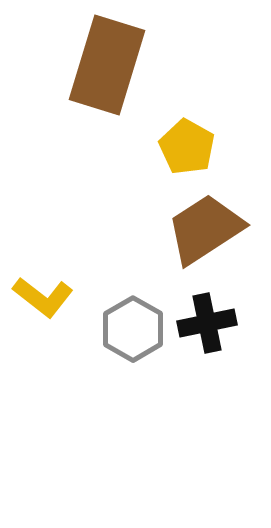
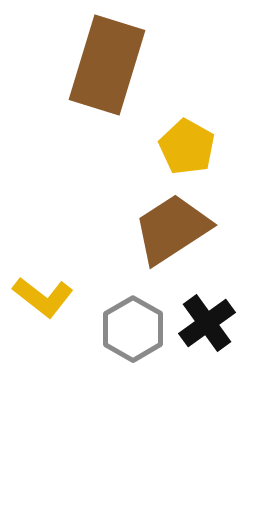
brown trapezoid: moved 33 px left
black cross: rotated 24 degrees counterclockwise
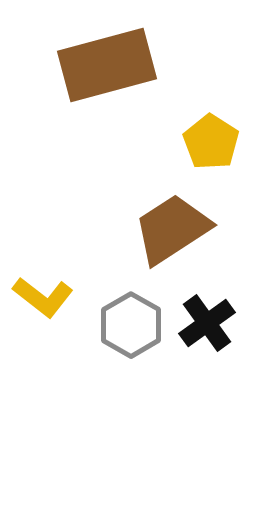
brown rectangle: rotated 58 degrees clockwise
yellow pentagon: moved 24 px right, 5 px up; rotated 4 degrees clockwise
gray hexagon: moved 2 px left, 4 px up
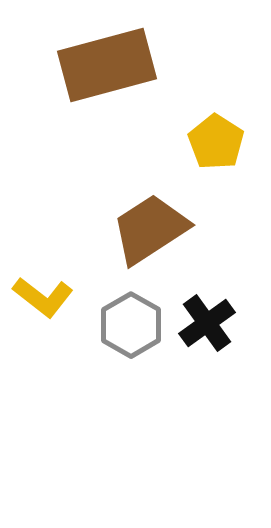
yellow pentagon: moved 5 px right
brown trapezoid: moved 22 px left
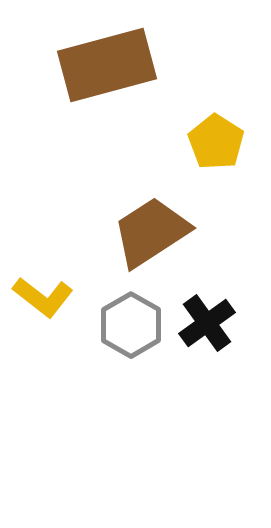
brown trapezoid: moved 1 px right, 3 px down
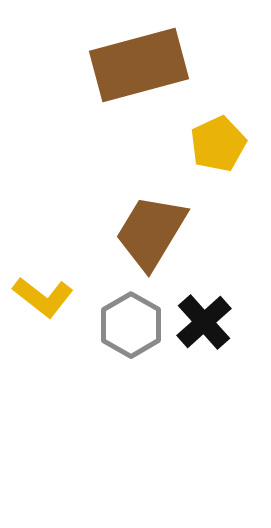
brown rectangle: moved 32 px right
yellow pentagon: moved 2 px right, 2 px down; rotated 14 degrees clockwise
brown trapezoid: rotated 26 degrees counterclockwise
black cross: moved 3 px left, 1 px up; rotated 6 degrees counterclockwise
